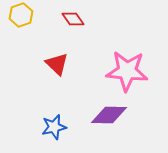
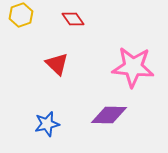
pink star: moved 6 px right, 4 px up
blue star: moved 7 px left, 3 px up
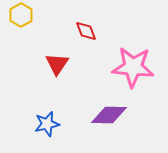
yellow hexagon: rotated 10 degrees counterclockwise
red diamond: moved 13 px right, 12 px down; rotated 15 degrees clockwise
red triangle: rotated 20 degrees clockwise
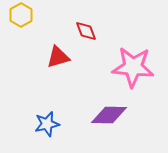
red triangle: moved 1 px right, 7 px up; rotated 40 degrees clockwise
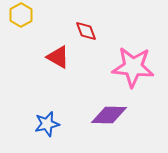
red triangle: rotated 45 degrees clockwise
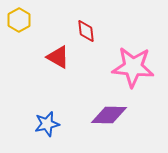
yellow hexagon: moved 2 px left, 5 px down
red diamond: rotated 15 degrees clockwise
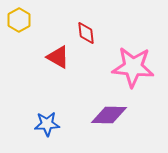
red diamond: moved 2 px down
blue star: rotated 10 degrees clockwise
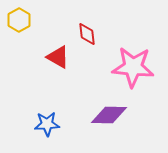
red diamond: moved 1 px right, 1 px down
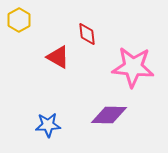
blue star: moved 1 px right, 1 px down
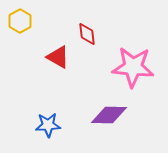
yellow hexagon: moved 1 px right, 1 px down
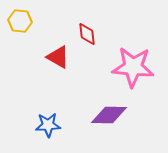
yellow hexagon: rotated 25 degrees counterclockwise
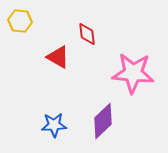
pink star: moved 6 px down
purple diamond: moved 6 px left, 6 px down; rotated 45 degrees counterclockwise
blue star: moved 6 px right
